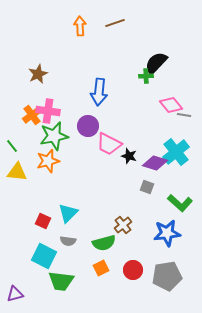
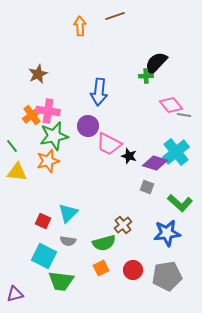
brown line: moved 7 px up
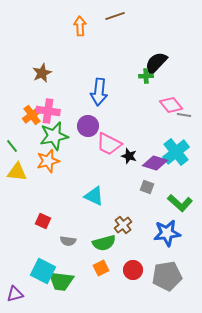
brown star: moved 4 px right, 1 px up
cyan triangle: moved 26 px right, 17 px up; rotated 50 degrees counterclockwise
cyan square: moved 1 px left, 15 px down
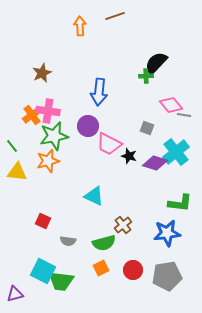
gray square: moved 59 px up
green L-shape: rotated 35 degrees counterclockwise
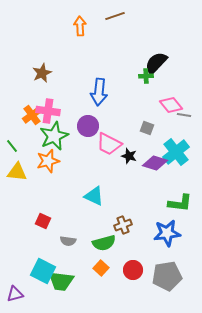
green star: rotated 12 degrees counterclockwise
brown cross: rotated 18 degrees clockwise
orange square: rotated 21 degrees counterclockwise
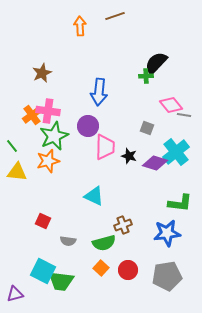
pink trapezoid: moved 4 px left, 3 px down; rotated 116 degrees counterclockwise
red circle: moved 5 px left
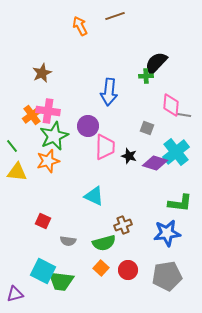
orange arrow: rotated 24 degrees counterclockwise
blue arrow: moved 10 px right
pink diamond: rotated 45 degrees clockwise
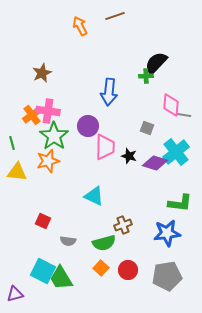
green star: rotated 12 degrees counterclockwise
green line: moved 3 px up; rotated 24 degrees clockwise
green trapezoid: moved 3 px up; rotated 52 degrees clockwise
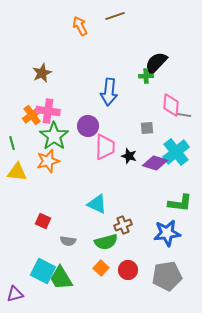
gray square: rotated 24 degrees counterclockwise
cyan triangle: moved 3 px right, 8 px down
green semicircle: moved 2 px right, 1 px up
